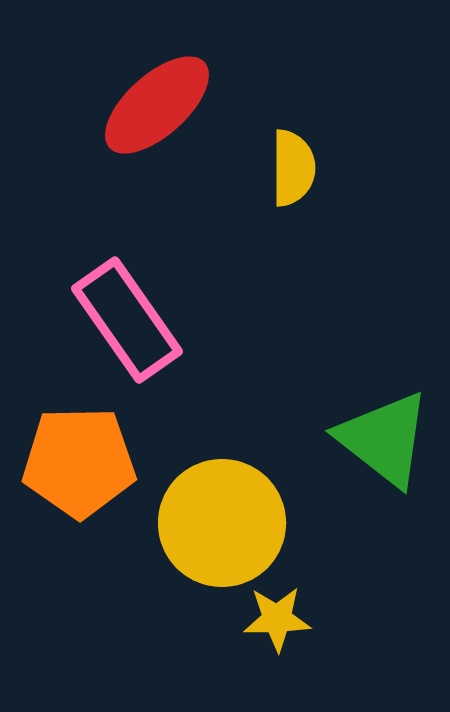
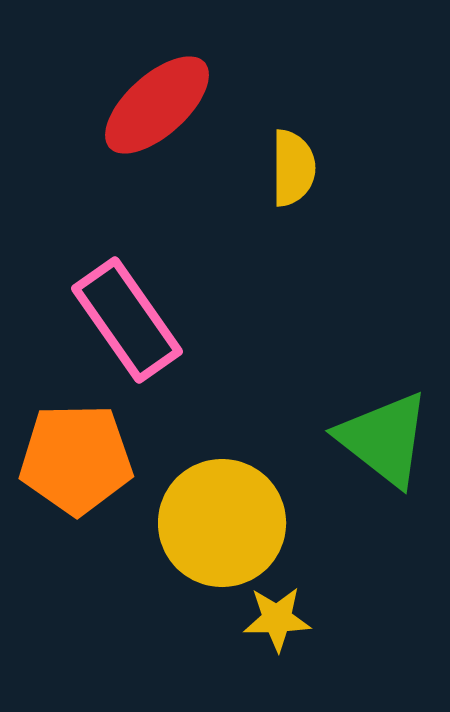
orange pentagon: moved 3 px left, 3 px up
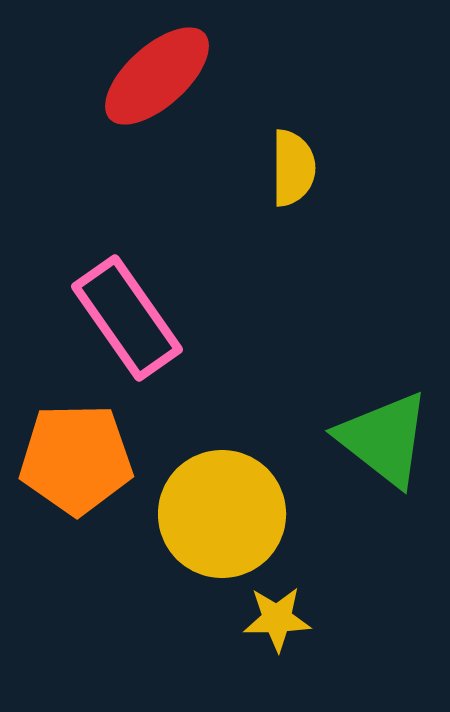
red ellipse: moved 29 px up
pink rectangle: moved 2 px up
yellow circle: moved 9 px up
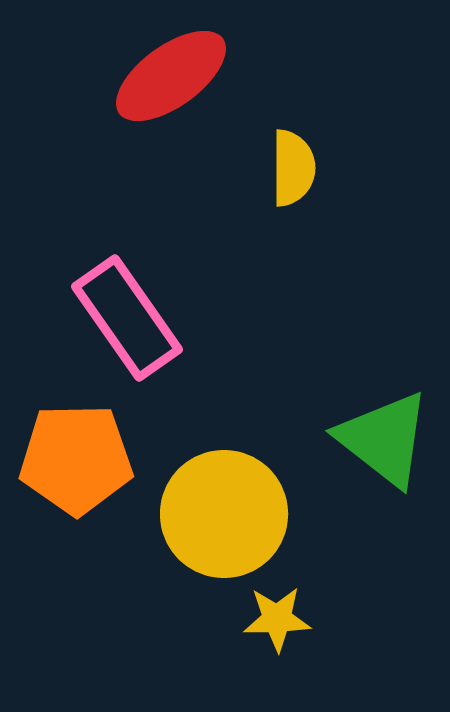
red ellipse: moved 14 px right; rotated 6 degrees clockwise
yellow circle: moved 2 px right
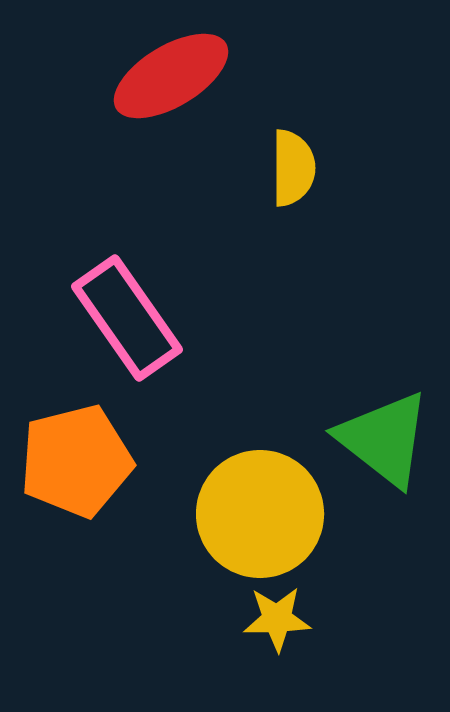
red ellipse: rotated 5 degrees clockwise
orange pentagon: moved 2 px down; rotated 13 degrees counterclockwise
yellow circle: moved 36 px right
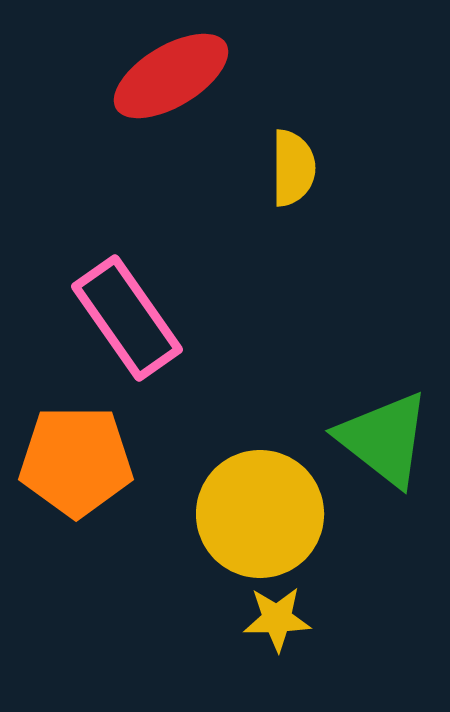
orange pentagon: rotated 14 degrees clockwise
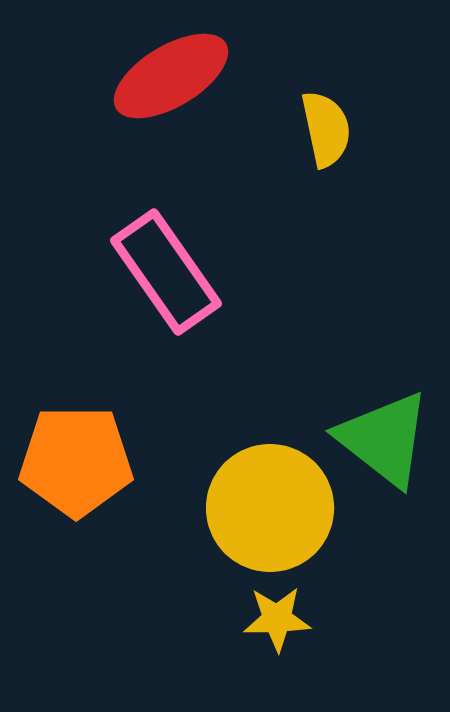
yellow semicircle: moved 33 px right, 39 px up; rotated 12 degrees counterclockwise
pink rectangle: moved 39 px right, 46 px up
yellow circle: moved 10 px right, 6 px up
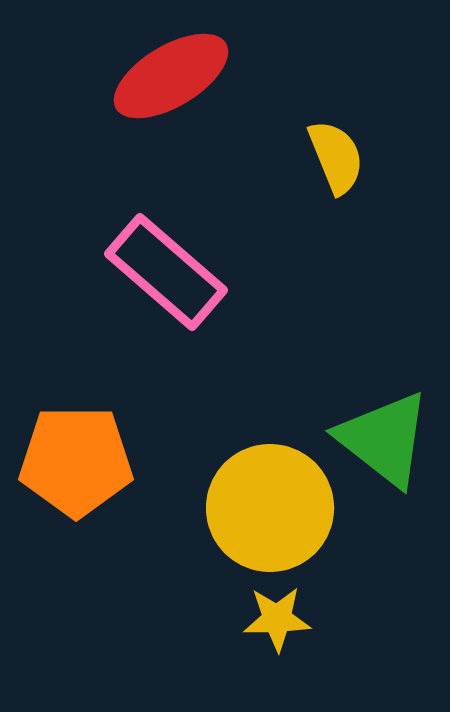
yellow semicircle: moved 10 px right, 28 px down; rotated 10 degrees counterclockwise
pink rectangle: rotated 14 degrees counterclockwise
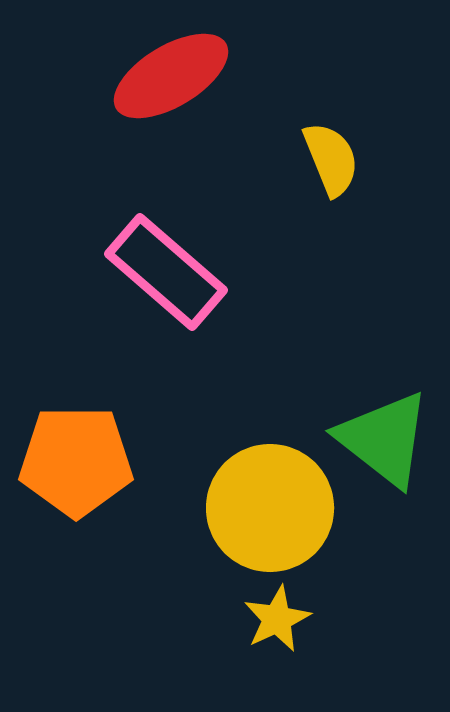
yellow semicircle: moved 5 px left, 2 px down
yellow star: rotated 24 degrees counterclockwise
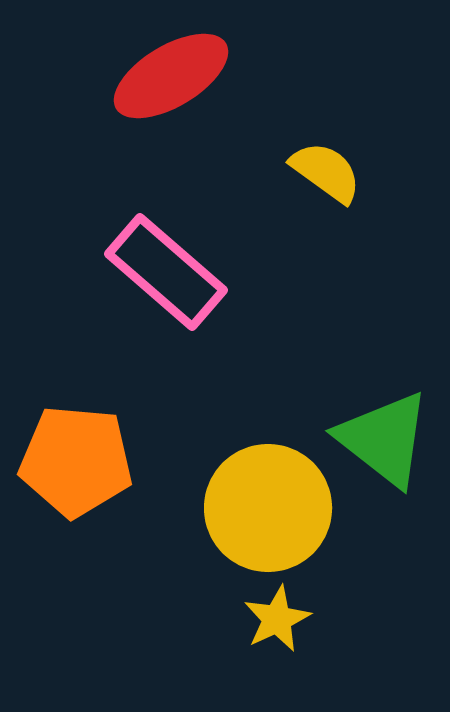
yellow semicircle: moved 5 px left, 13 px down; rotated 32 degrees counterclockwise
orange pentagon: rotated 5 degrees clockwise
yellow circle: moved 2 px left
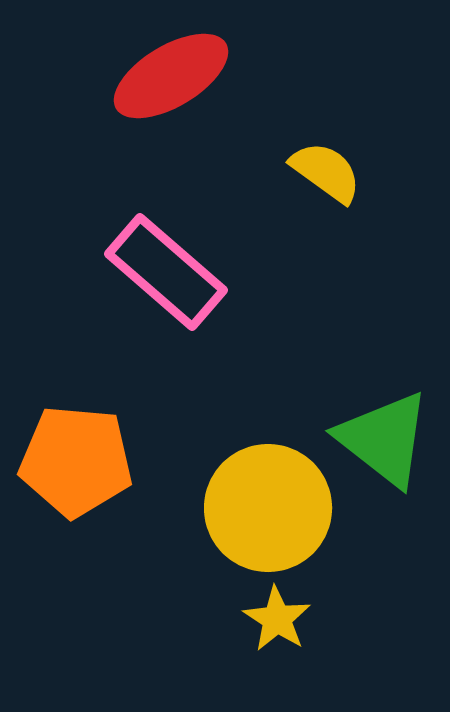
yellow star: rotated 14 degrees counterclockwise
